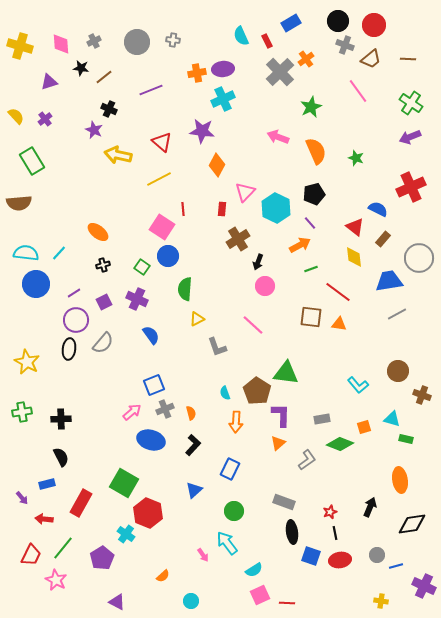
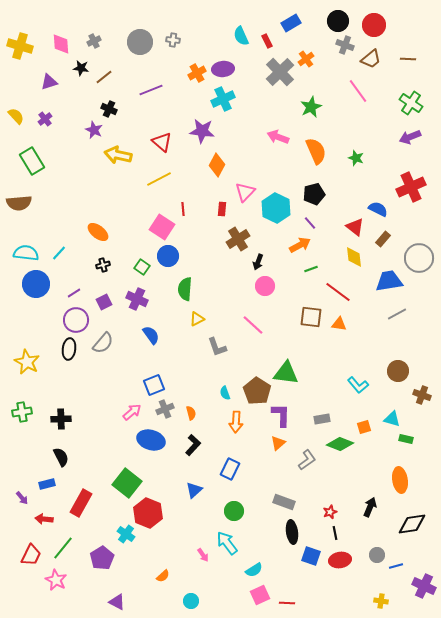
gray circle at (137, 42): moved 3 px right
orange cross at (197, 73): rotated 18 degrees counterclockwise
green square at (124, 483): moved 3 px right; rotated 8 degrees clockwise
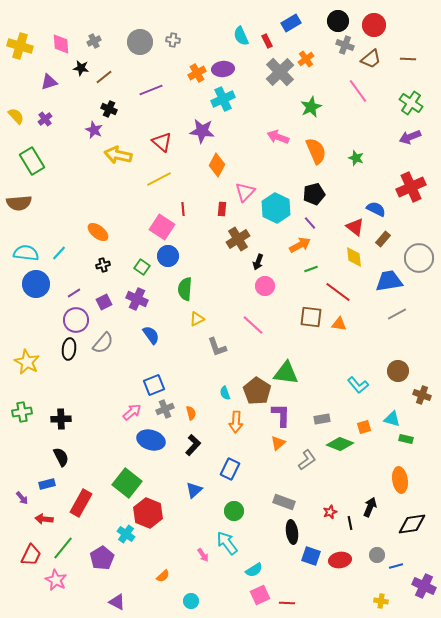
blue semicircle at (378, 209): moved 2 px left
black line at (335, 533): moved 15 px right, 10 px up
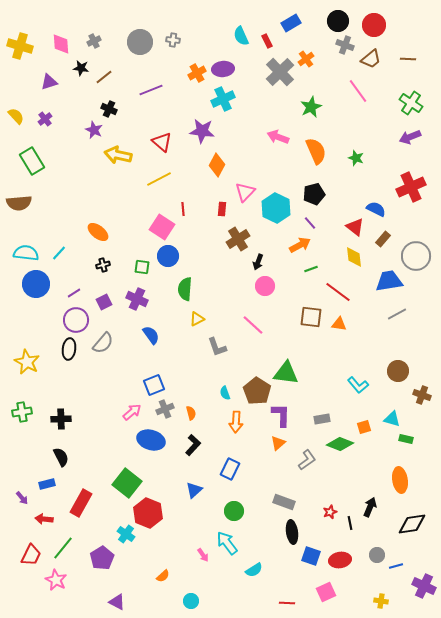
gray circle at (419, 258): moved 3 px left, 2 px up
green square at (142, 267): rotated 28 degrees counterclockwise
pink square at (260, 595): moved 66 px right, 3 px up
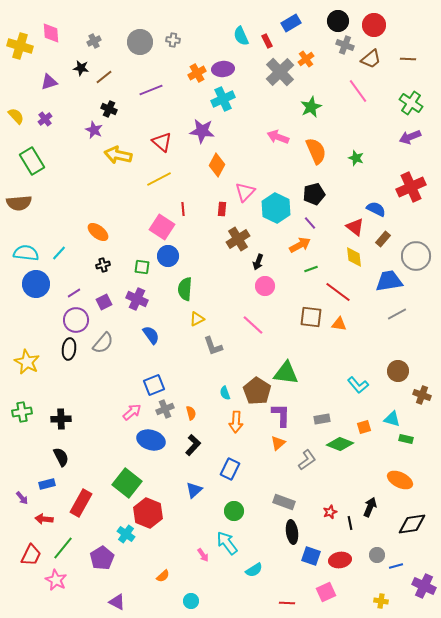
pink diamond at (61, 44): moved 10 px left, 11 px up
gray L-shape at (217, 347): moved 4 px left, 1 px up
orange ellipse at (400, 480): rotated 55 degrees counterclockwise
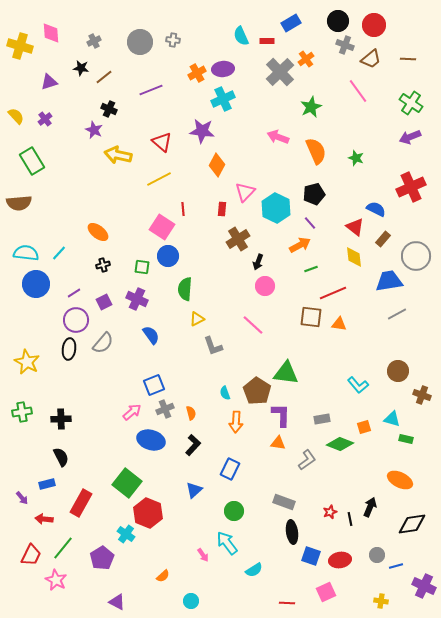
red rectangle at (267, 41): rotated 64 degrees counterclockwise
red line at (338, 292): moved 5 px left, 1 px down; rotated 60 degrees counterclockwise
orange triangle at (278, 443): rotated 49 degrees clockwise
black line at (350, 523): moved 4 px up
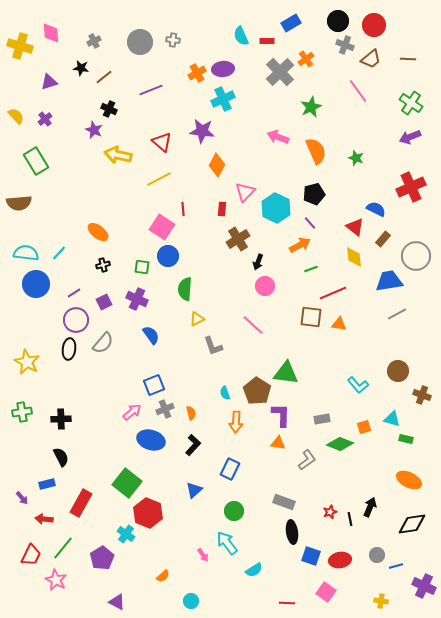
green rectangle at (32, 161): moved 4 px right
orange ellipse at (400, 480): moved 9 px right
pink square at (326, 592): rotated 30 degrees counterclockwise
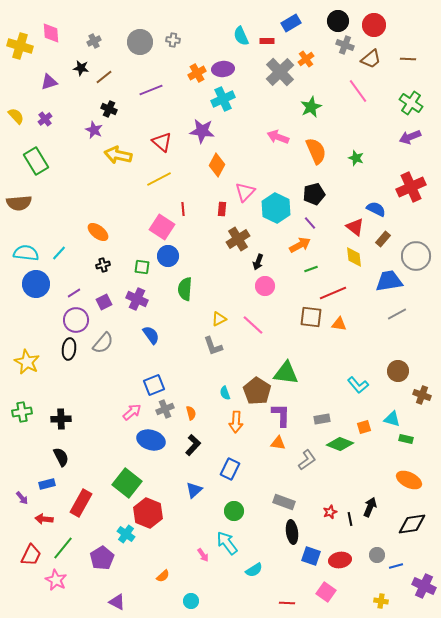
yellow triangle at (197, 319): moved 22 px right
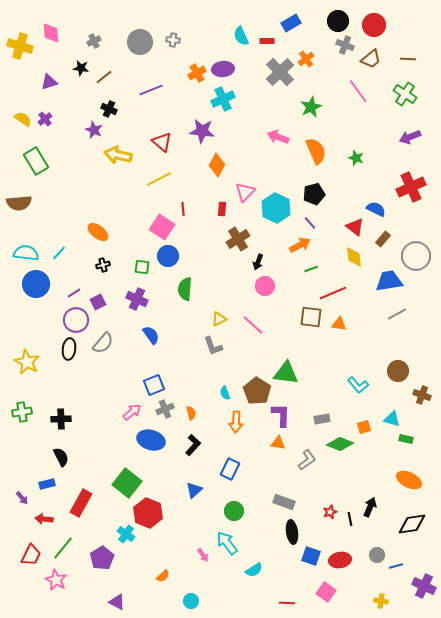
green cross at (411, 103): moved 6 px left, 9 px up
yellow semicircle at (16, 116): moved 7 px right, 3 px down; rotated 12 degrees counterclockwise
purple square at (104, 302): moved 6 px left
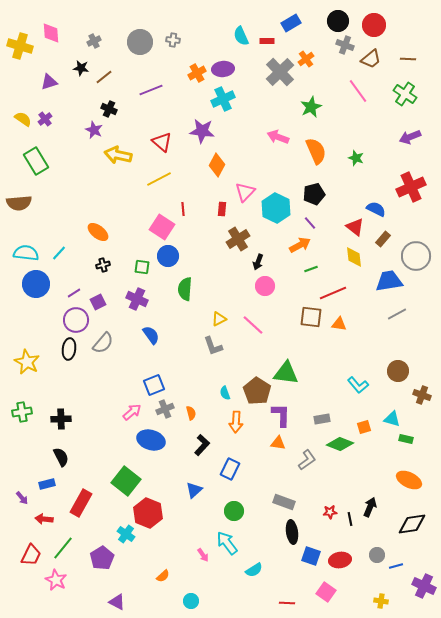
black L-shape at (193, 445): moved 9 px right
green square at (127, 483): moved 1 px left, 2 px up
red star at (330, 512): rotated 16 degrees clockwise
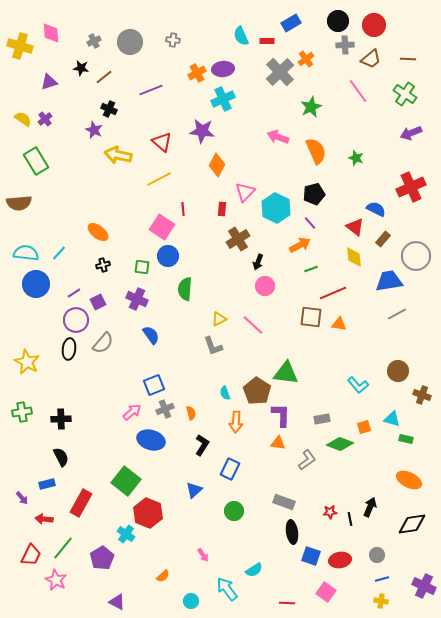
gray circle at (140, 42): moved 10 px left
gray cross at (345, 45): rotated 24 degrees counterclockwise
purple arrow at (410, 137): moved 1 px right, 4 px up
black L-shape at (202, 445): rotated 10 degrees counterclockwise
cyan arrow at (227, 543): moved 46 px down
blue line at (396, 566): moved 14 px left, 13 px down
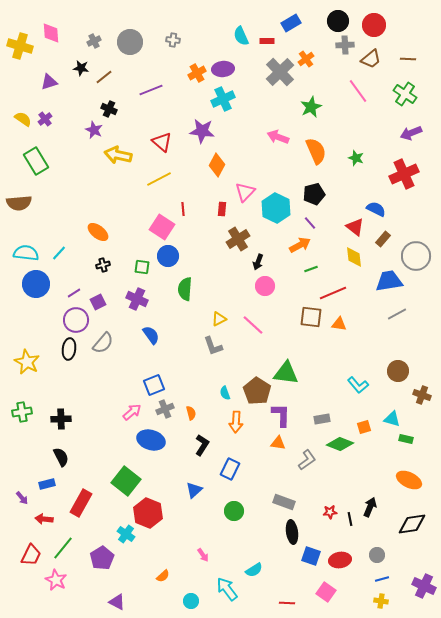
red cross at (411, 187): moved 7 px left, 13 px up
